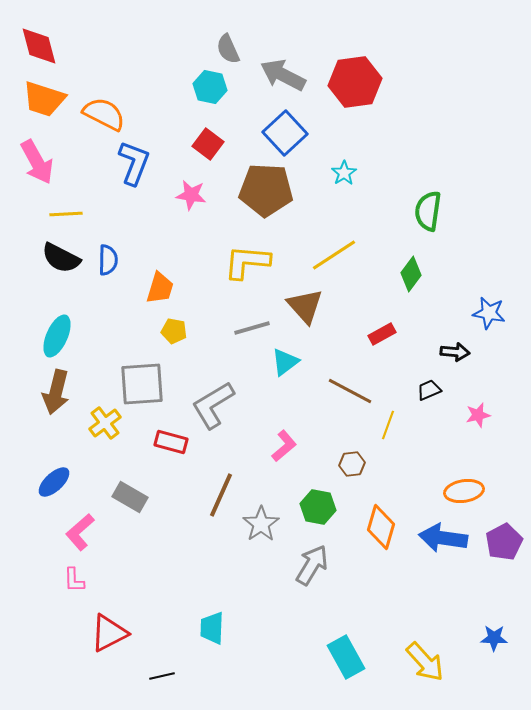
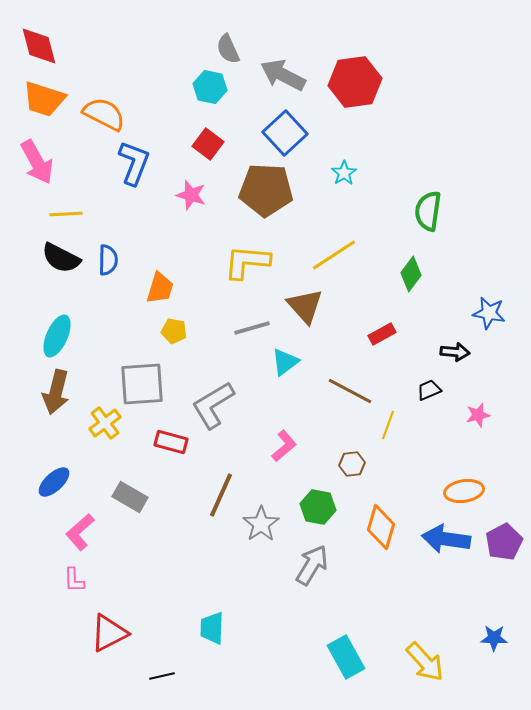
pink star at (191, 195): rotated 8 degrees clockwise
blue arrow at (443, 538): moved 3 px right, 1 px down
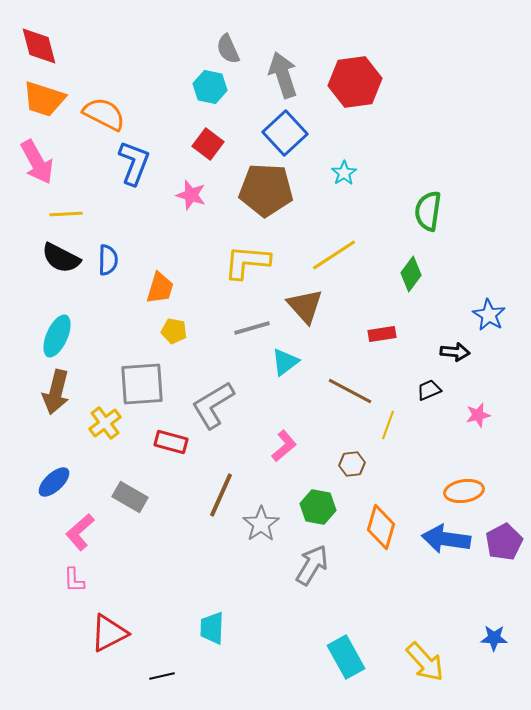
gray arrow at (283, 75): rotated 45 degrees clockwise
blue star at (489, 313): moved 2 px down; rotated 20 degrees clockwise
red rectangle at (382, 334): rotated 20 degrees clockwise
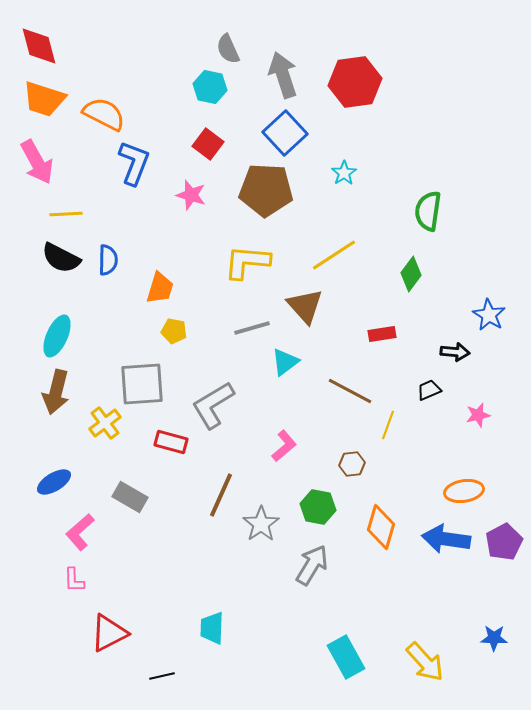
blue ellipse at (54, 482): rotated 12 degrees clockwise
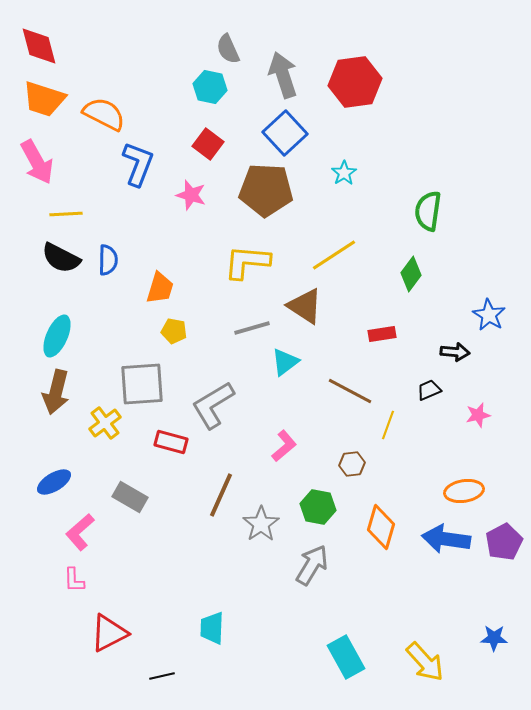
blue L-shape at (134, 163): moved 4 px right, 1 px down
brown triangle at (305, 306): rotated 15 degrees counterclockwise
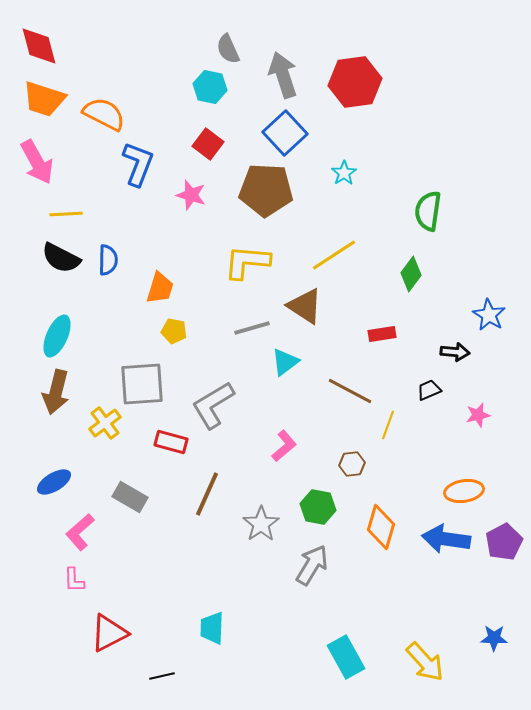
brown line at (221, 495): moved 14 px left, 1 px up
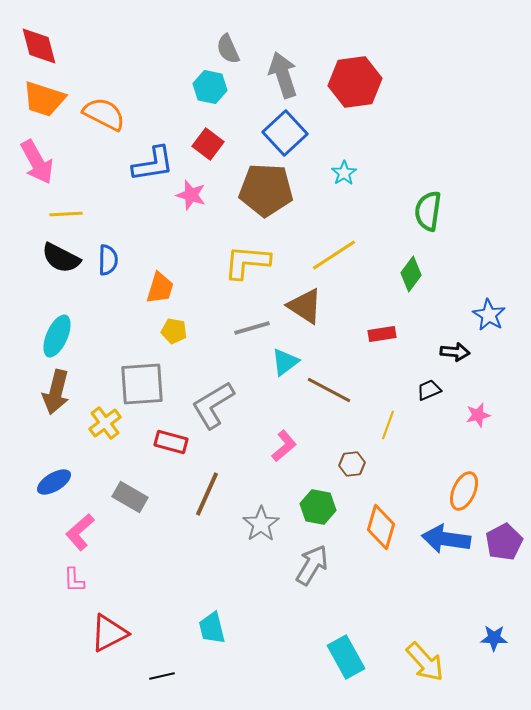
blue L-shape at (138, 164): moved 15 px right; rotated 60 degrees clockwise
brown line at (350, 391): moved 21 px left, 1 px up
orange ellipse at (464, 491): rotated 57 degrees counterclockwise
cyan trapezoid at (212, 628): rotated 16 degrees counterclockwise
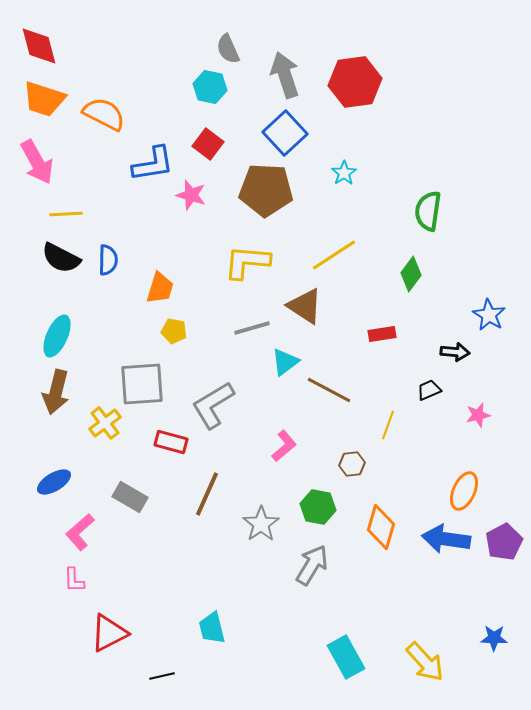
gray arrow at (283, 75): moved 2 px right
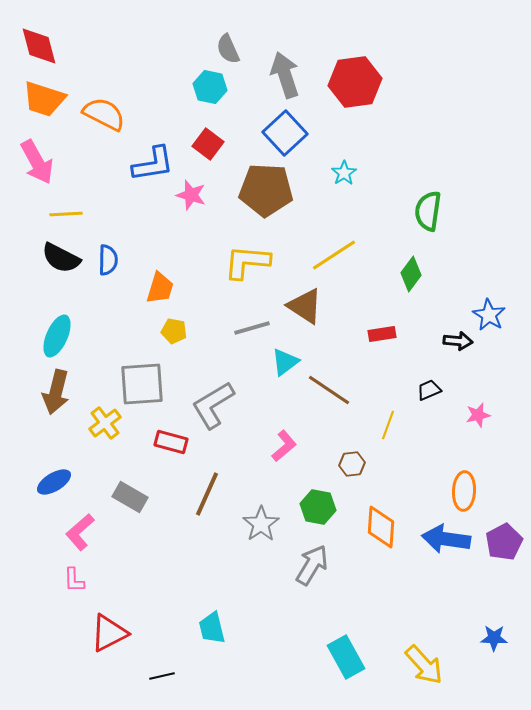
black arrow at (455, 352): moved 3 px right, 11 px up
brown line at (329, 390): rotated 6 degrees clockwise
orange ellipse at (464, 491): rotated 21 degrees counterclockwise
orange diamond at (381, 527): rotated 12 degrees counterclockwise
yellow arrow at (425, 662): moved 1 px left, 3 px down
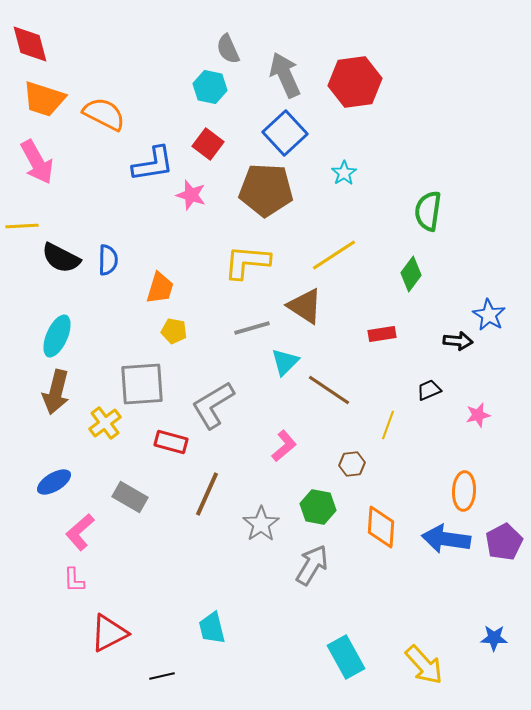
red diamond at (39, 46): moved 9 px left, 2 px up
gray arrow at (285, 75): rotated 6 degrees counterclockwise
yellow line at (66, 214): moved 44 px left, 12 px down
cyan triangle at (285, 362): rotated 8 degrees counterclockwise
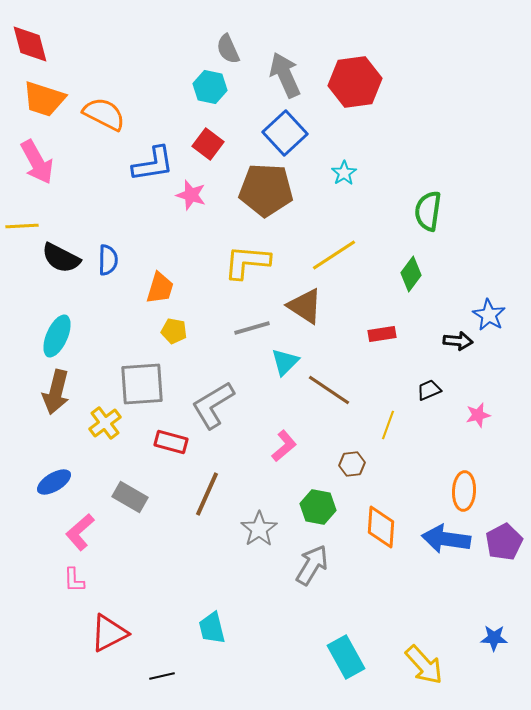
gray star at (261, 524): moved 2 px left, 5 px down
